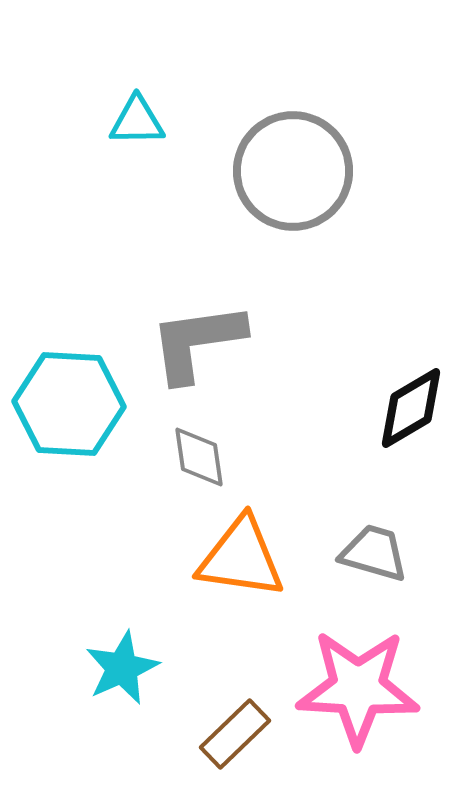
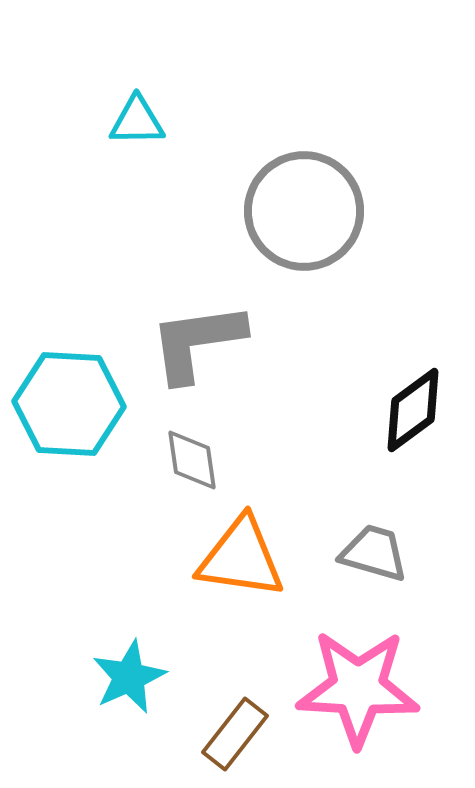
gray circle: moved 11 px right, 40 px down
black diamond: moved 2 px right, 2 px down; rotated 6 degrees counterclockwise
gray diamond: moved 7 px left, 3 px down
cyan star: moved 7 px right, 9 px down
brown rectangle: rotated 8 degrees counterclockwise
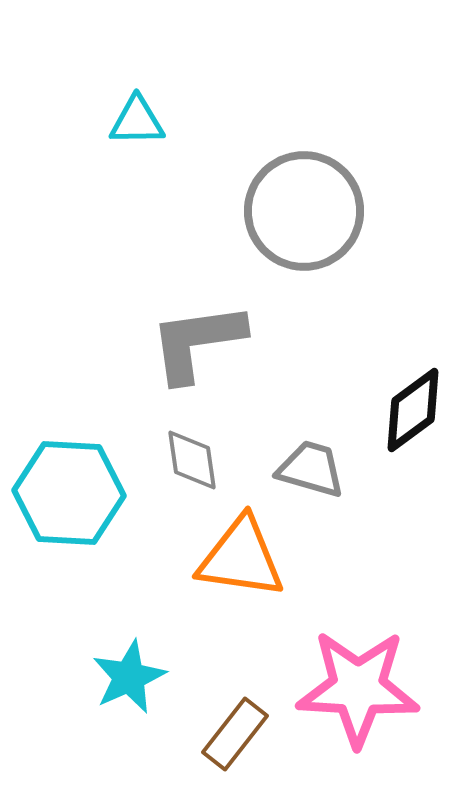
cyan hexagon: moved 89 px down
gray trapezoid: moved 63 px left, 84 px up
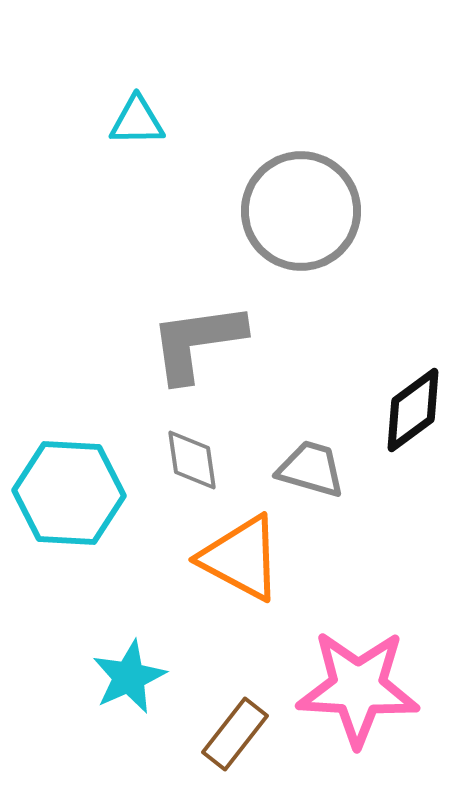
gray circle: moved 3 px left
orange triangle: rotated 20 degrees clockwise
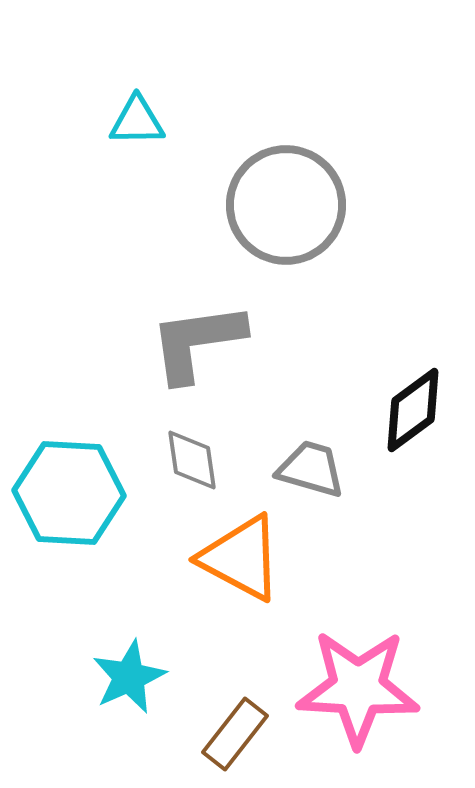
gray circle: moved 15 px left, 6 px up
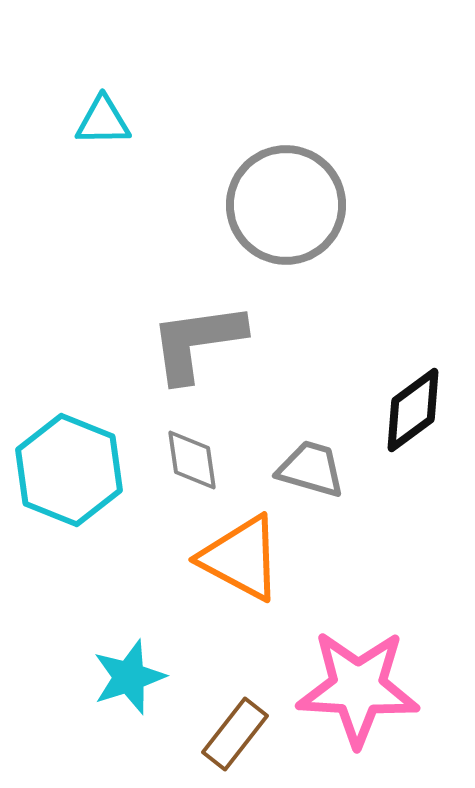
cyan triangle: moved 34 px left
cyan hexagon: moved 23 px up; rotated 19 degrees clockwise
cyan star: rotated 6 degrees clockwise
